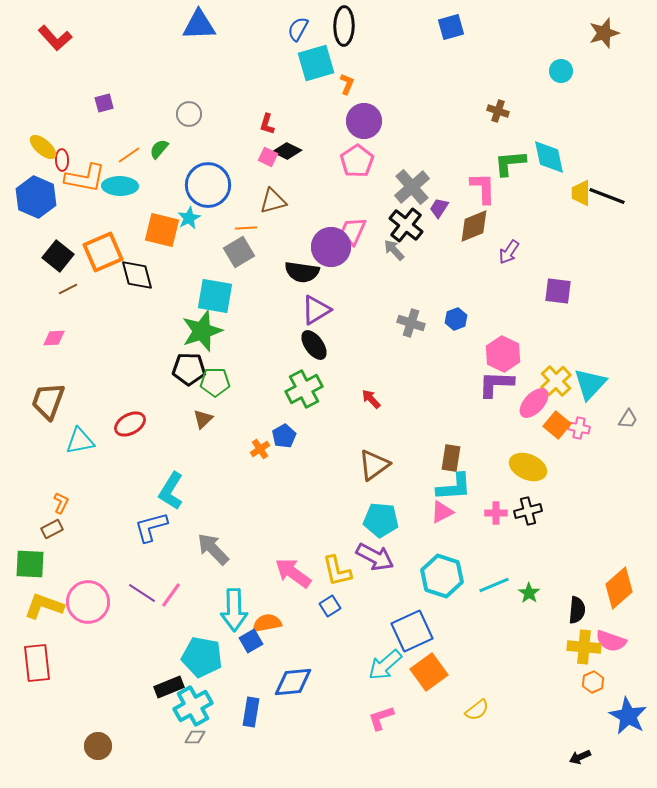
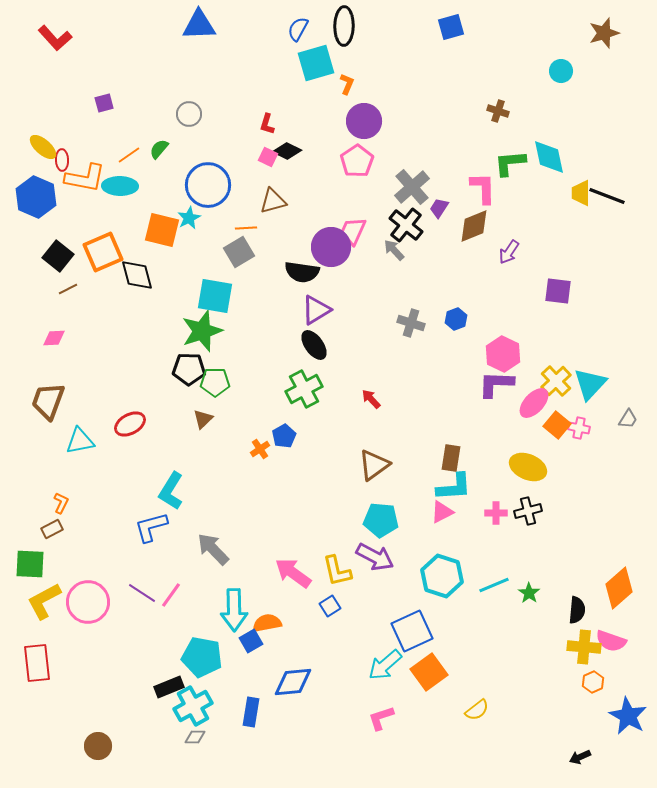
yellow L-shape at (44, 606): moved 5 px up; rotated 48 degrees counterclockwise
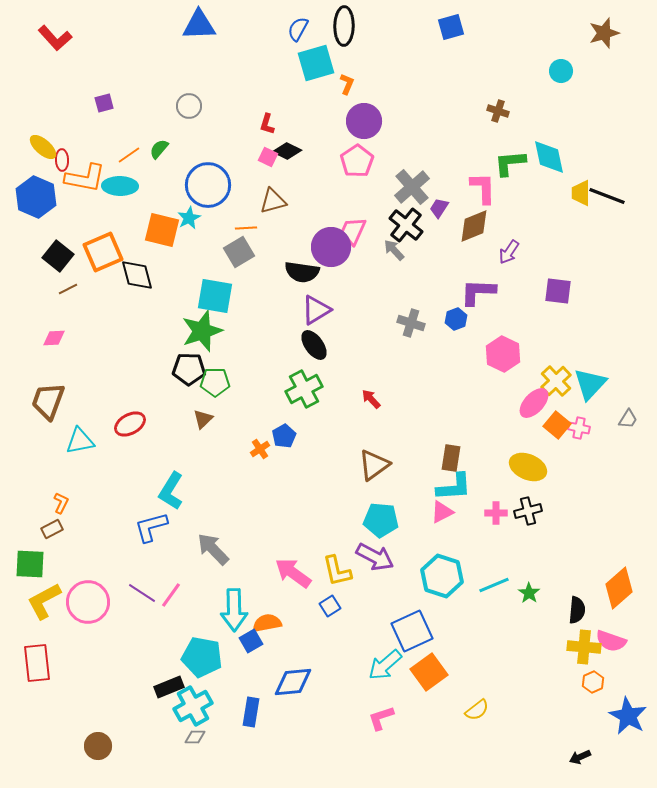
gray circle at (189, 114): moved 8 px up
purple L-shape at (496, 384): moved 18 px left, 92 px up
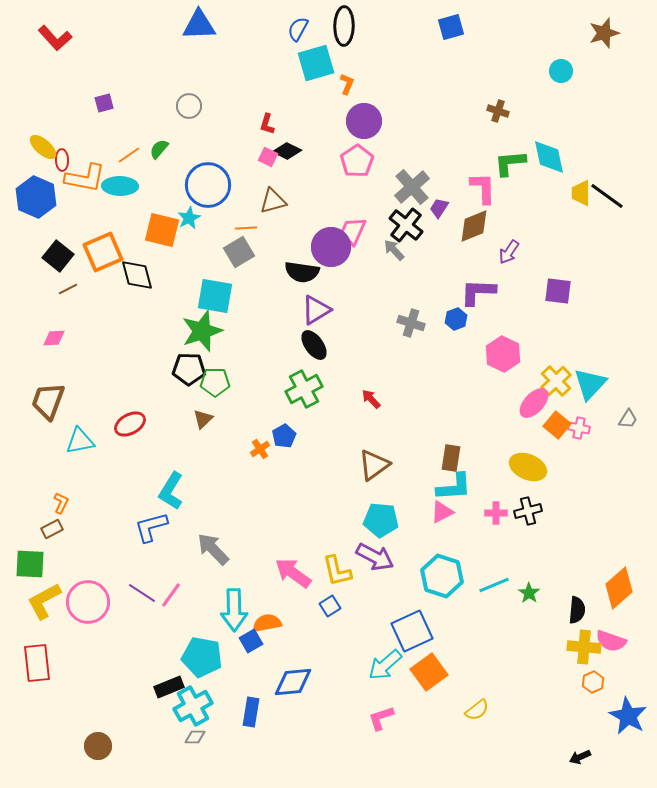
black line at (607, 196): rotated 15 degrees clockwise
